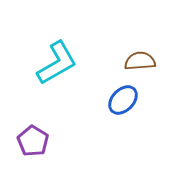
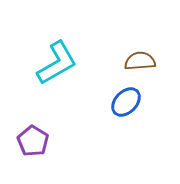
blue ellipse: moved 3 px right, 2 px down
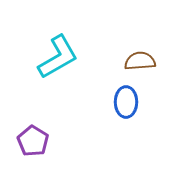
cyan L-shape: moved 1 px right, 6 px up
blue ellipse: rotated 44 degrees counterclockwise
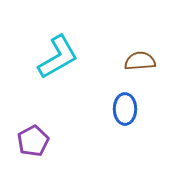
blue ellipse: moved 1 px left, 7 px down
purple pentagon: rotated 12 degrees clockwise
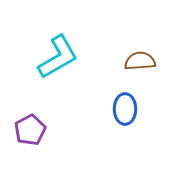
purple pentagon: moved 3 px left, 11 px up
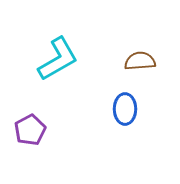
cyan L-shape: moved 2 px down
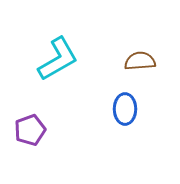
purple pentagon: rotated 8 degrees clockwise
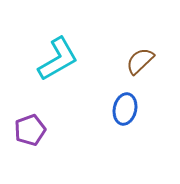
brown semicircle: rotated 40 degrees counterclockwise
blue ellipse: rotated 12 degrees clockwise
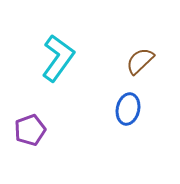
cyan L-shape: moved 1 px up; rotated 24 degrees counterclockwise
blue ellipse: moved 3 px right
